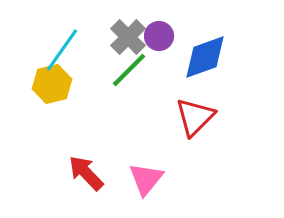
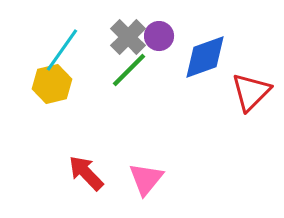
red triangle: moved 56 px right, 25 px up
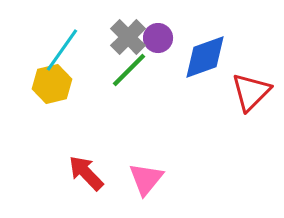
purple circle: moved 1 px left, 2 px down
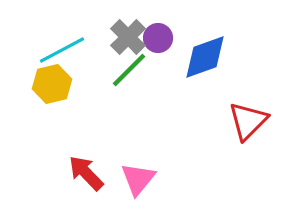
cyan line: rotated 27 degrees clockwise
red triangle: moved 3 px left, 29 px down
pink triangle: moved 8 px left
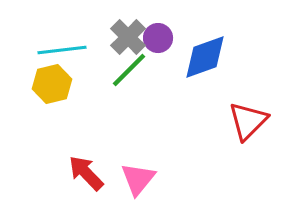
cyan line: rotated 21 degrees clockwise
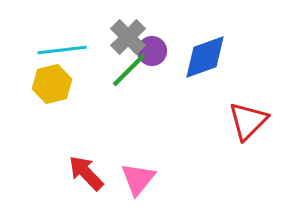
purple circle: moved 6 px left, 13 px down
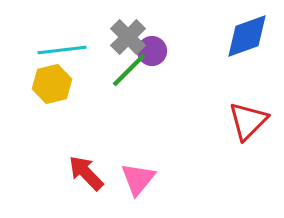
blue diamond: moved 42 px right, 21 px up
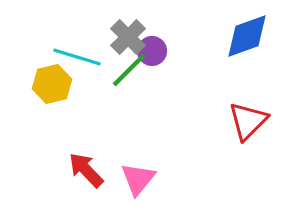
cyan line: moved 15 px right, 7 px down; rotated 24 degrees clockwise
red arrow: moved 3 px up
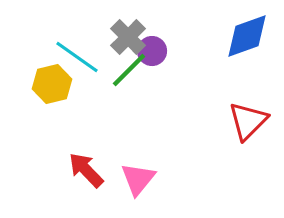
cyan line: rotated 18 degrees clockwise
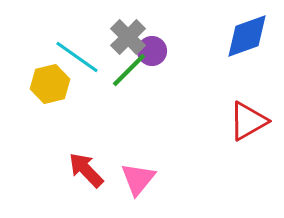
yellow hexagon: moved 2 px left
red triangle: rotated 15 degrees clockwise
